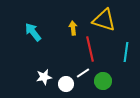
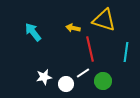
yellow arrow: rotated 72 degrees counterclockwise
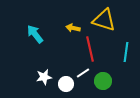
cyan arrow: moved 2 px right, 2 px down
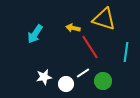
yellow triangle: moved 1 px up
cyan arrow: rotated 108 degrees counterclockwise
red line: moved 2 px up; rotated 20 degrees counterclockwise
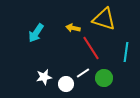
cyan arrow: moved 1 px right, 1 px up
red line: moved 1 px right, 1 px down
green circle: moved 1 px right, 3 px up
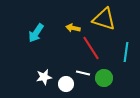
white line: rotated 48 degrees clockwise
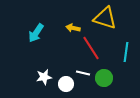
yellow triangle: moved 1 px right, 1 px up
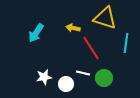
cyan line: moved 9 px up
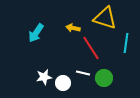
white circle: moved 3 px left, 1 px up
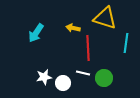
red line: moved 3 px left; rotated 30 degrees clockwise
